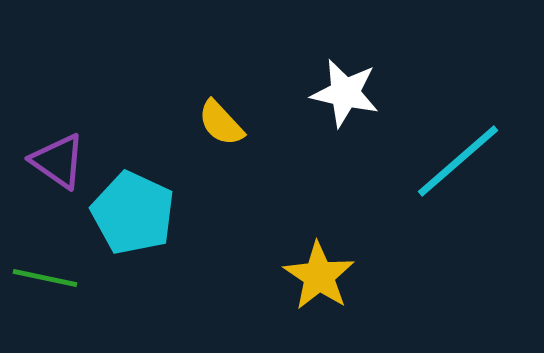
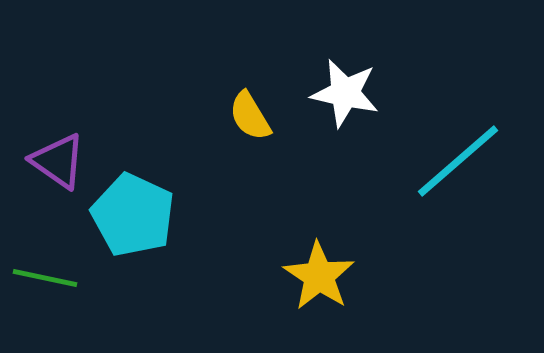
yellow semicircle: moved 29 px right, 7 px up; rotated 12 degrees clockwise
cyan pentagon: moved 2 px down
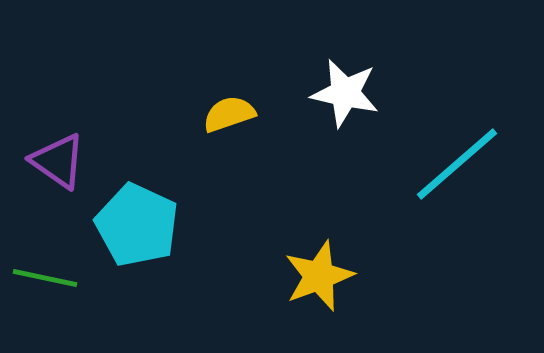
yellow semicircle: moved 21 px left, 2 px up; rotated 102 degrees clockwise
cyan line: moved 1 px left, 3 px down
cyan pentagon: moved 4 px right, 10 px down
yellow star: rotated 18 degrees clockwise
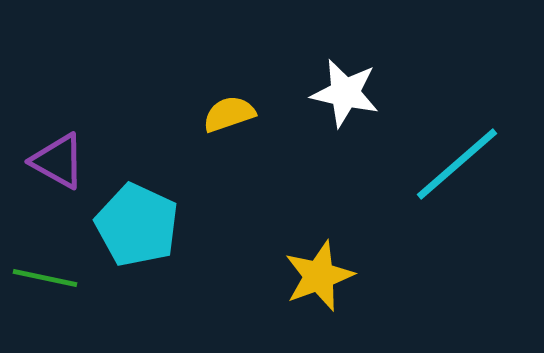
purple triangle: rotated 6 degrees counterclockwise
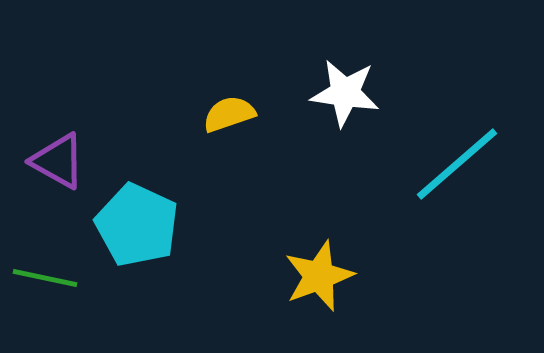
white star: rotated 4 degrees counterclockwise
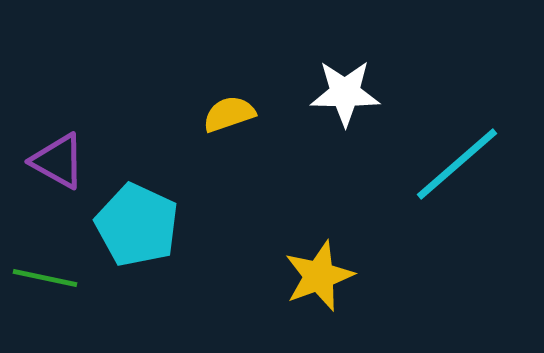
white star: rotated 8 degrees counterclockwise
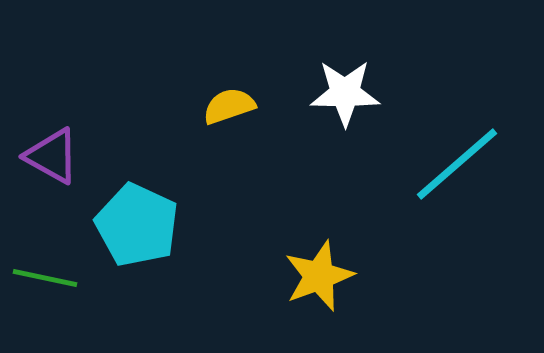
yellow semicircle: moved 8 px up
purple triangle: moved 6 px left, 5 px up
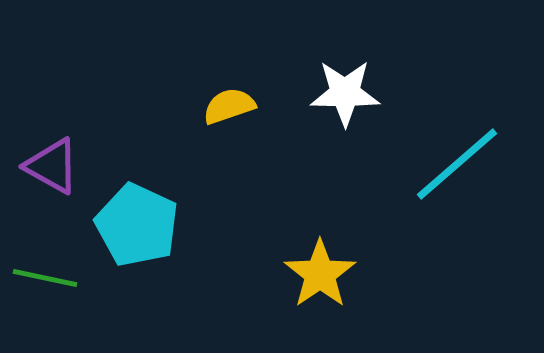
purple triangle: moved 10 px down
yellow star: moved 1 px right, 2 px up; rotated 14 degrees counterclockwise
